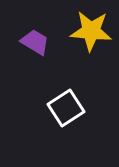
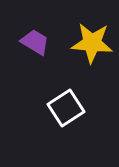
yellow star: moved 1 px right, 12 px down
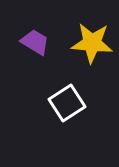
white square: moved 1 px right, 5 px up
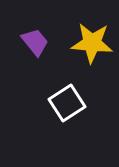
purple trapezoid: rotated 20 degrees clockwise
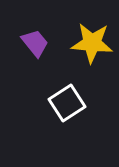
purple trapezoid: moved 1 px down
